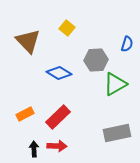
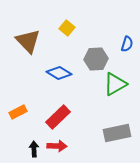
gray hexagon: moved 1 px up
orange rectangle: moved 7 px left, 2 px up
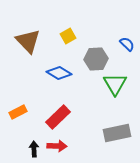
yellow square: moved 1 px right, 8 px down; rotated 21 degrees clockwise
blue semicircle: rotated 63 degrees counterclockwise
green triangle: rotated 30 degrees counterclockwise
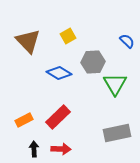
blue semicircle: moved 3 px up
gray hexagon: moved 3 px left, 3 px down
orange rectangle: moved 6 px right, 8 px down
red arrow: moved 4 px right, 3 px down
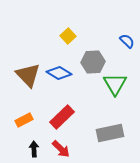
yellow square: rotated 14 degrees counterclockwise
brown triangle: moved 34 px down
red rectangle: moved 4 px right
gray rectangle: moved 7 px left
red arrow: rotated 42 degrees clockwise
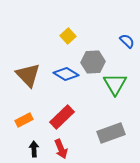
blue diamond: moved 7 px right, 1 px down
gray rectangle: moved 1 px right; rotated 8 degrees counterclockwise
red arrow: rotated 24 degrees clockwise
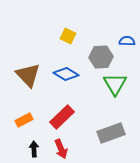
yellow square: rotated 21 degrees counterclockwise
blue semicircle: rotated 42 degrees counterclockwise
gray hexagon: moved 8 px right, 5 px up
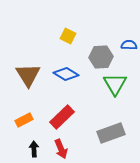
blue semicircle: moved 2 px right, 4 px down
brown triangle: rotated 12 degrees clockwise
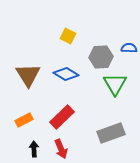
blue semicircle: moved 3 px down
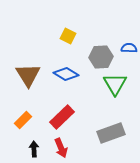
orange rectangle: moved 1 px left; rotated 18 degrees counterclockwise
red arrow: moved 1 px up
